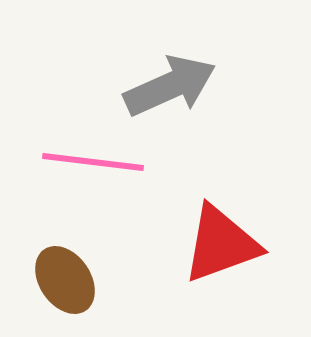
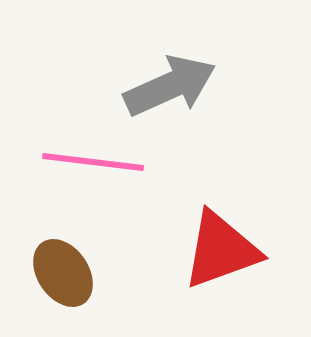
red triangle: moved 6 px down
brown ellipse: moved 2 px left, 7 px up
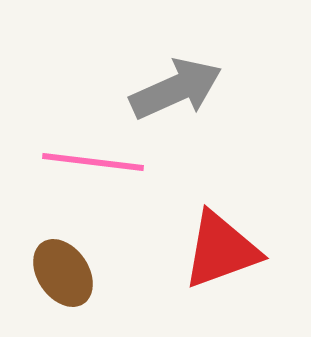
gray arrow: moved 6 px right, 3 px down
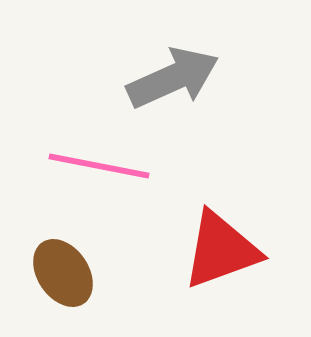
gray arrow: moved 3 px left, 11 px up
pink line: moved 6 px right, 4 px down; rotated 4 degrees clockwise
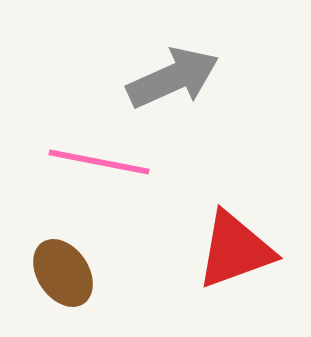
pink line: moved 4 px up
red triangle: moved 14 px right
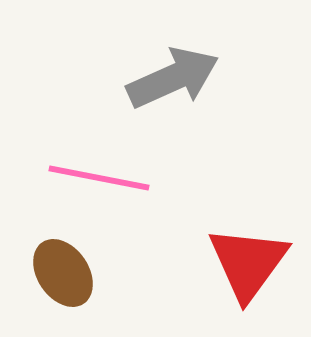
pink line: moved 16 px down
red triangle: moved 13 px right, 13 px down; rotated 34 degrees counterclockwise
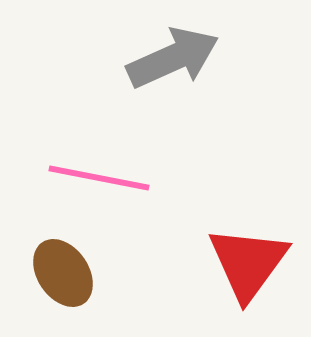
gray arrow: moved 20 px up
